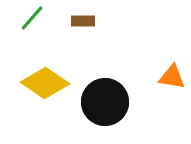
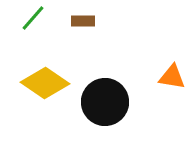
green line: moved 1 px right
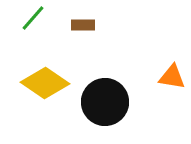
brown rectangle: moved 4 px down
